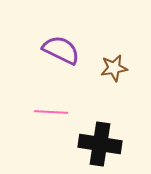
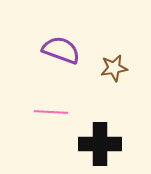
purple semicircle: rotated 6 degrees counterclockwise
black cross: rotated 9 degrees counterclockwise
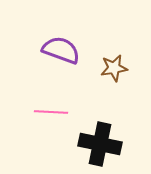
black cross: rotated 12 degrees clockwise
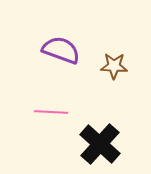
brown star: moved 2 px up; rotated 12 degrees clockwise
black cross: rotated 30 degrees clockwise
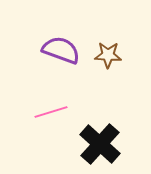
brown star: moved 6 px left, 11 px up
pink line: rotated 20 degrees counterclockwise
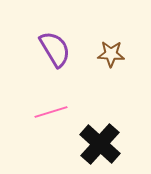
purple semicircle: moved 6 px left, 1 px up; rotated 39 degrees clockwise
brown star: moved 3 px right, 1 px up
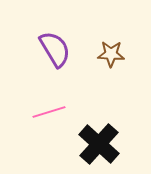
pink line: moved 2 px left
black cross: moved 1 px left
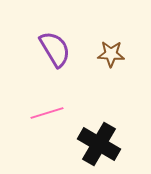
pink line: moved 2 px left, 1 px down
black cross: rotated 12 degrees counterclockwise
